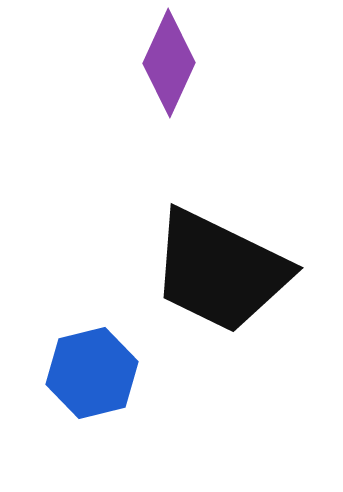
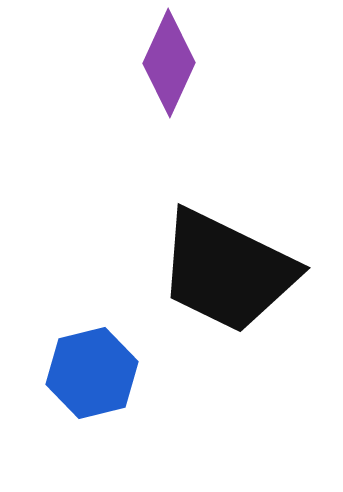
black trapezoid: moved 7 px right
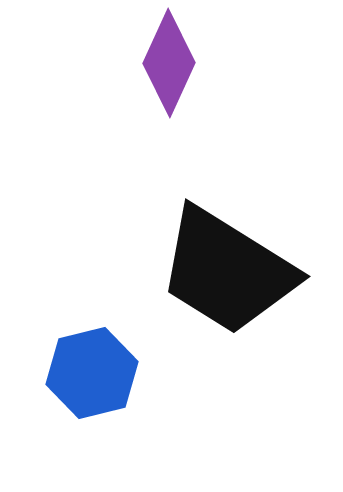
black trapezoid: rotated 6 degrees clockwise
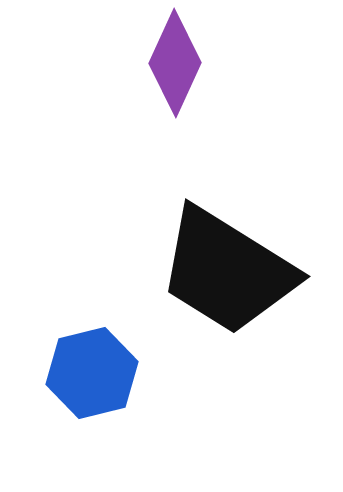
purple diamond: moved 6 px right
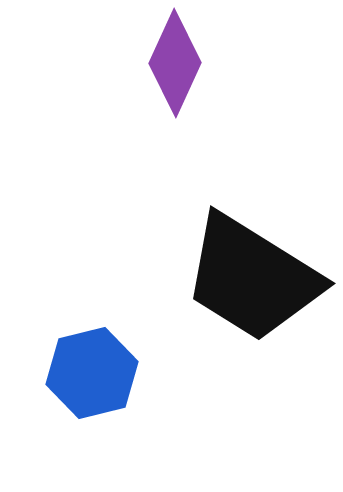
black trapezoid: moved 25 px right, 7 px down
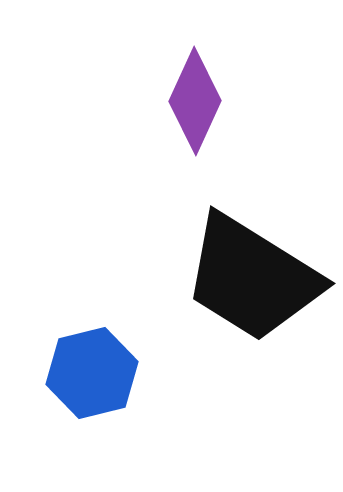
purple diamond: moved 20 px right, 38 px down
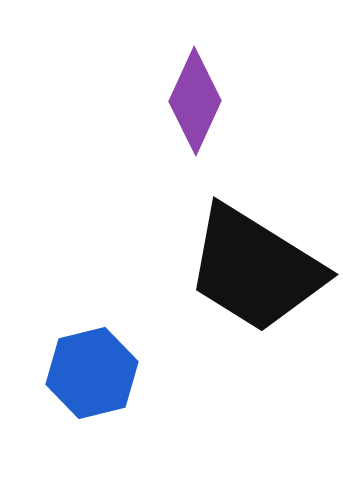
black trapezoid: moved 3 px right, 9 px up
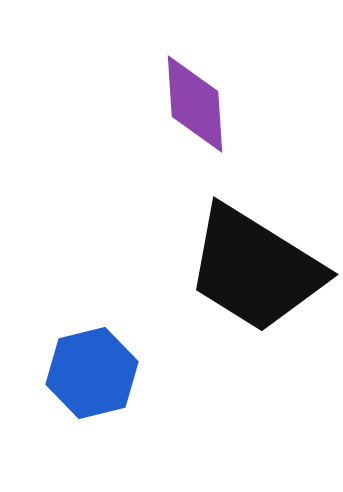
purple diamond: moved 3 px down; rotated 28 degrees counterclockwise
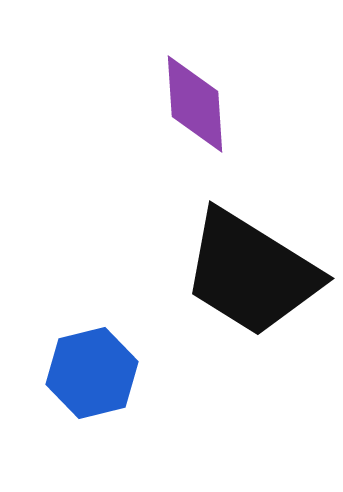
black trapezoid: moved 4 px left, 4 px down
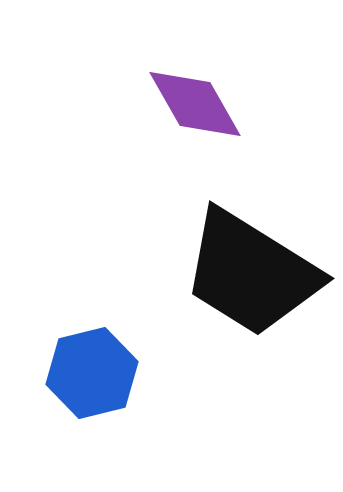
purple diamond: rotated 26 degrees counterclockwise
